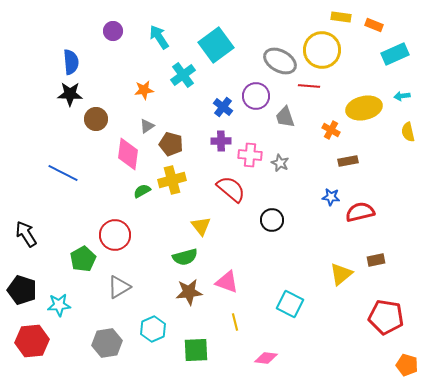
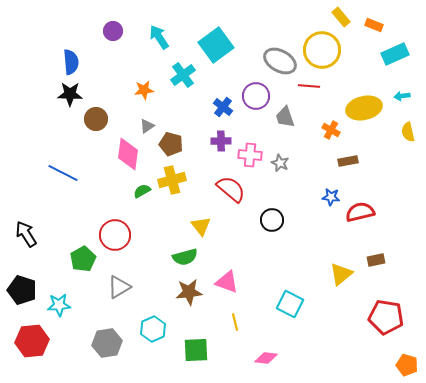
yellow rectangle at (341, 17): rotated 42 degrees clockwise
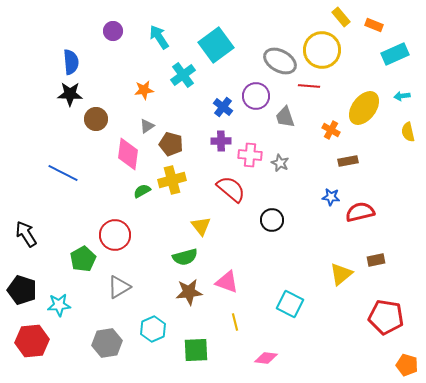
yellow ellipse at (364, 108): rotated 40 degrees counterclockwise
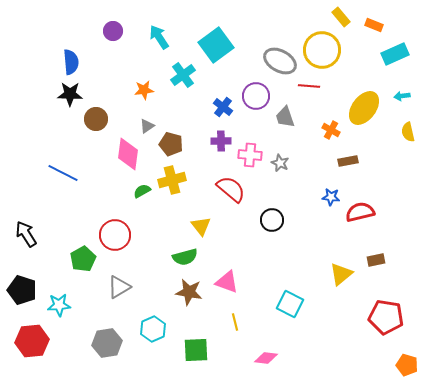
brown star at (189, 292): rotated 16 degrees clockwise
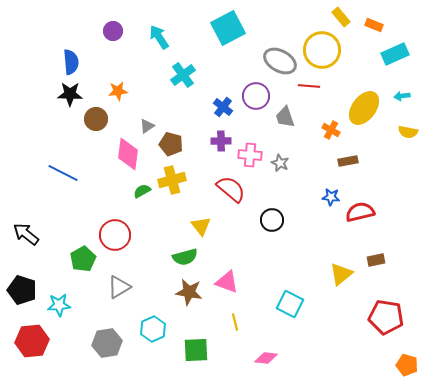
cyan square at (216, 45): moved 12 px right, 17 px up; rotated 8 degrees clockwise
orange star at (144, 90): moved 26 px left, 1 px down
yellow semicircle at (408, 132): rotated 66 degrees counterclockwise
black arrow at (26, 234): rotated 20 degrees counterclockwise
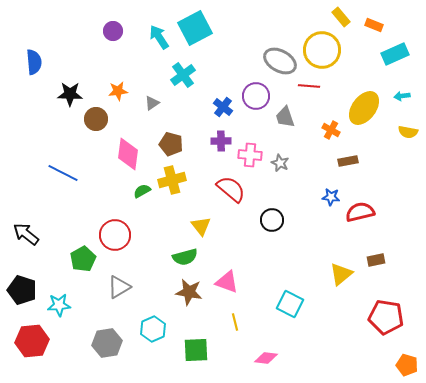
cyan square at (228, 28): moved 33 px left
blue semicircle at (71, 62): moved 37 px left
gray triangle at (147, 126): moved 5 px right, 23 px up
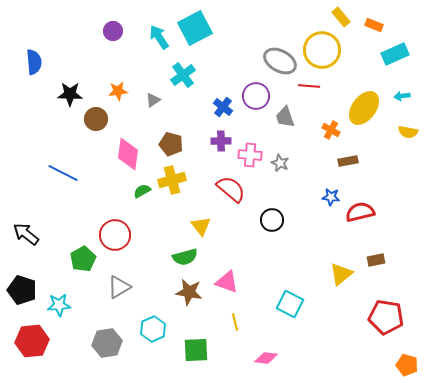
gray triangle at (152, 103): moved 1 px right, 3 px up
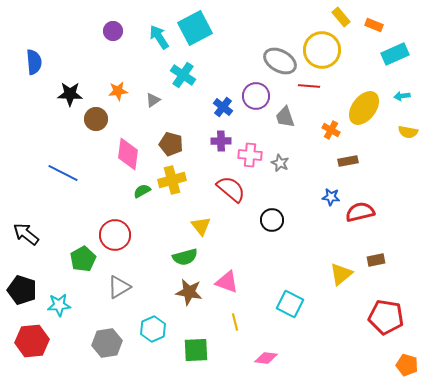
cyan cross at (183, 75): rotated 20 degrees counterclockwise
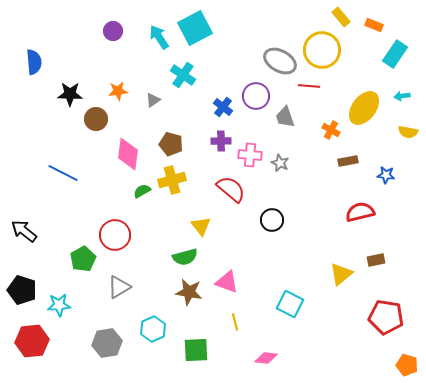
cyan rectangle at (395, 54): rotated 32 degrees counterclockwise
blue star at (331, 197): moved 55 px right, 22 px up
black arrow at (26, 234): moved 2 px left, 3 px up
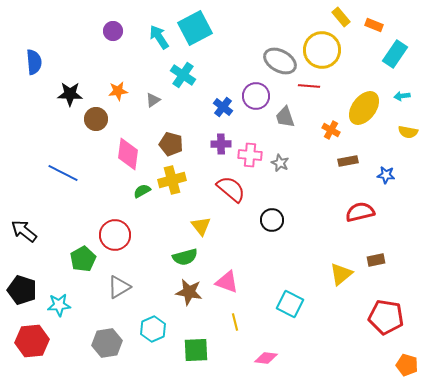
purple cross at (221, 141): moved 3 px down
